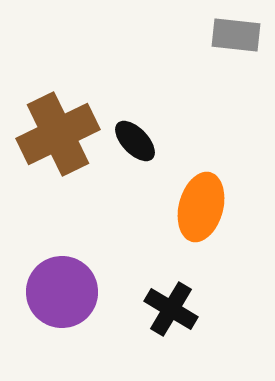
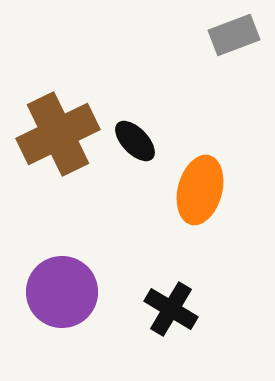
gray rectangle: moved 2 px left; rotated 27 degrees counterclockwise
orange ellipse: moved 1 px left, 17 px up
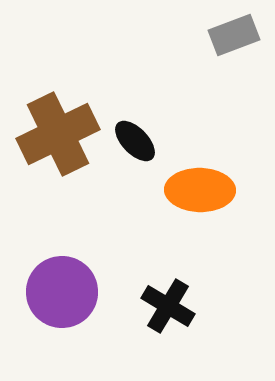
orange ellipse: rotated 76 degrees clockwise
black cross: moved 3 px left, 3 px up
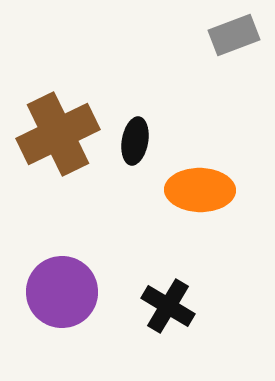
black ellipse: rotated 54 degrees clockwise
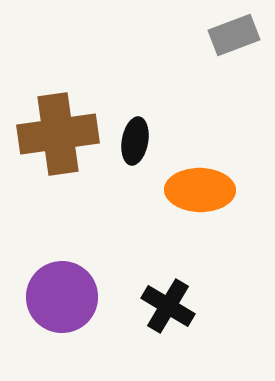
brown cross: rotated 18 degrees clockwise
purple circle: moved 5 px down
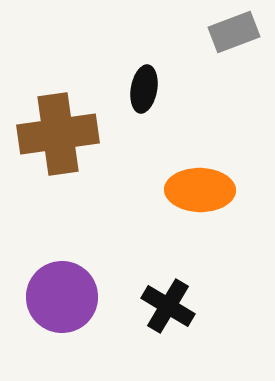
gray rectangle: moved 3 px up
black ellipse: moved 9 px right, 52 px up
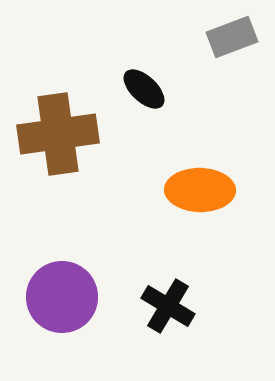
gray rectangle: moved 2 px left, 5 px down
black ellipse: rotated 57 degrees counterclockwise
